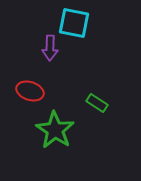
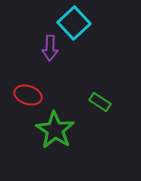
cyan square: rotated 36 degrees clockwise
red ellipse: moved 2 px left, 4 px down
green rectangle: moved 3 px right, 1 px up
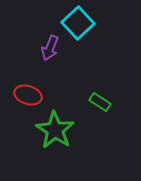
cyan square: moved 4 px right
purple arrow: rotated 20 degrees clockwise
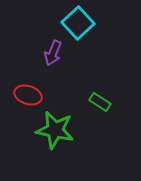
purple arrow: moved 3 px right, 5 px down
green star: rotated 21 degrees counterclockwise
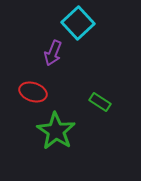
red ellipse: moved 5 px right, 3 px up
green star: moved 1 px right, 1 px down; rotated 21 degrees clockwise
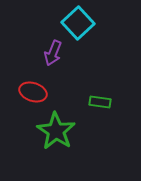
green rectangle: rotated 25 degrees counterclockwise
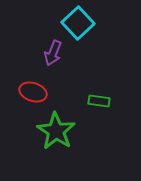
green rectangle: moved 1 px left, 1 px up
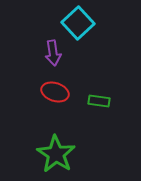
purple arrow: rotated 30 degrees counterclockwise
red ellipse: moved 22 px right
green star: moved 23 px down
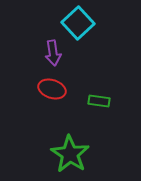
red ellipse: moved 3 px left, 3 px up
green star: moved 14 px right
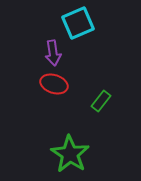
cyan square: rotated 20 degrees clockwise
red ellipse: moved 2 px right, 5 px up
green rectangle: moved 2 px right; rotated 60 degrees counterclockwise
